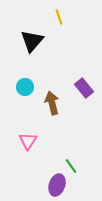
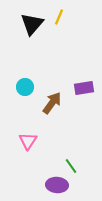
yellow line: rotated 42 degrees clockwise
black triangle: moved 17 px up
purple rectangle: rotated 60 degrees counterclockwise
brown arrow: rotated 50 degrees clockwise
purple ellipse: rotated 75 degrees clockwise
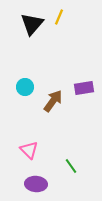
brown arrow: moved 1 px right, 2 px up
pink triangle: moved 1 px right, 9 px down; rotated 18 degrees counterclockwise
purple ellipse: moved 21 px left, 1 px up
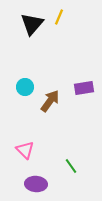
brown arrow: moved 3 px left
pink triangle: moved 4 px left
